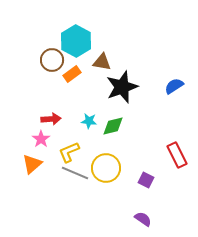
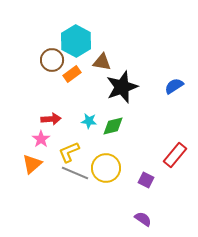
red rectangle: moved 2 px left; rotated 65 degrees clockwise
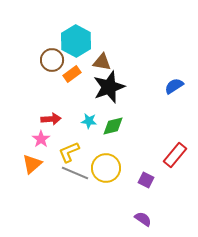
black star: moved 13 px left
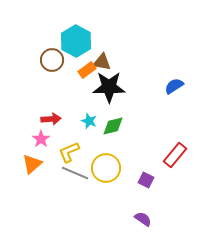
orange rectangle: moved 15 px right, 4 px up
black star: rotated 20 degrees clockwise
cyan star: rotated 14 degrees clockwise
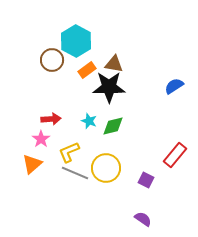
brown triangle: moved 12 px right, 2 px down
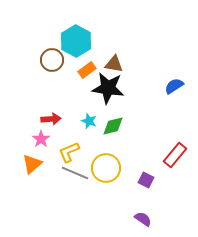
black star: moved 1 px left, 1 px down; rotated 8 degrees clockwise
